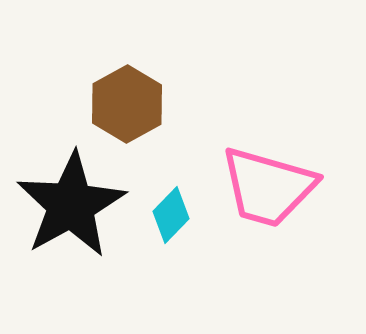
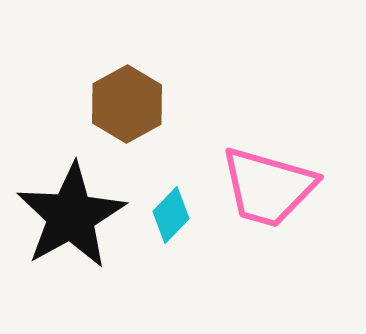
black star: moved 11 px down
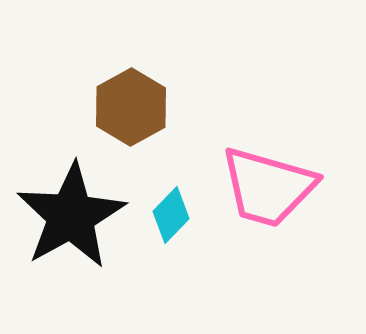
brown hexagon: moved 4 px right, 3 px down
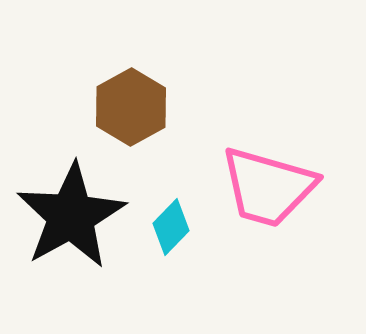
cyan diamond: moved 12 px down
